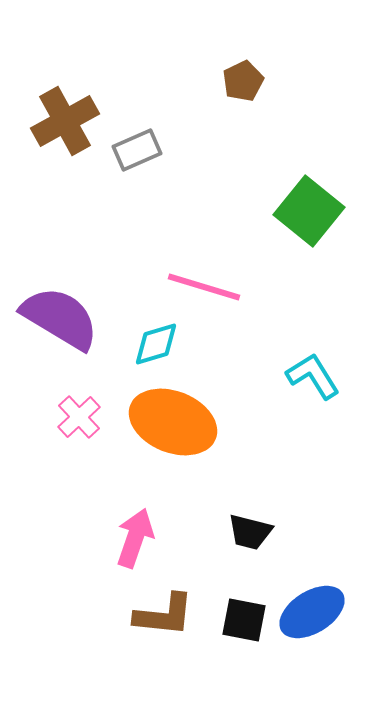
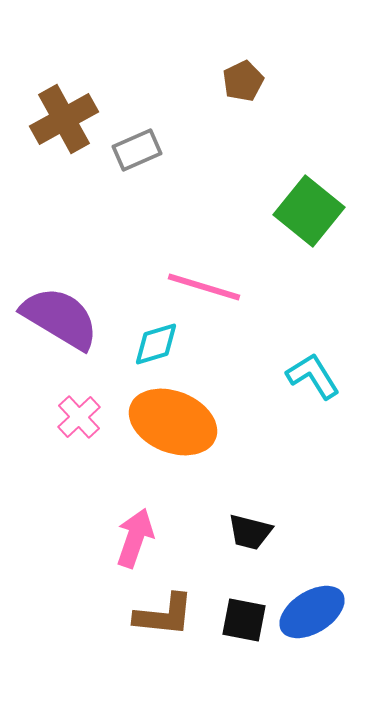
brown cross: moved 1 px left, 2 px up
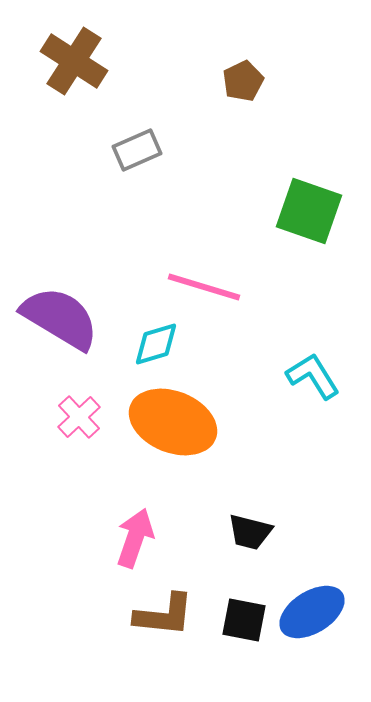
brown cross: moved 10 px right, 58 px up; rotated 28 degrees counterclockwise
green square: rotated 20 degrees counterclockwise
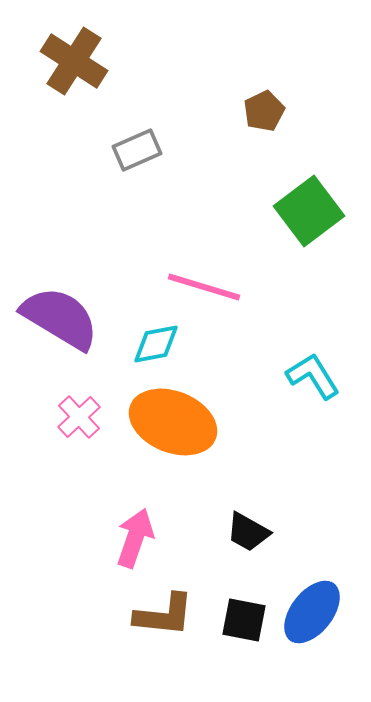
brown pentagon: moved 21 px right, 30 px down
green square: rotated 34 degrees clockwise
cyan diamond: rotated 6 degrees clockwise
black trapezoid: moved 2 px left; rotated 15 degrees clockwise
blue ellipse: rotated 20 degrees counterclockwise
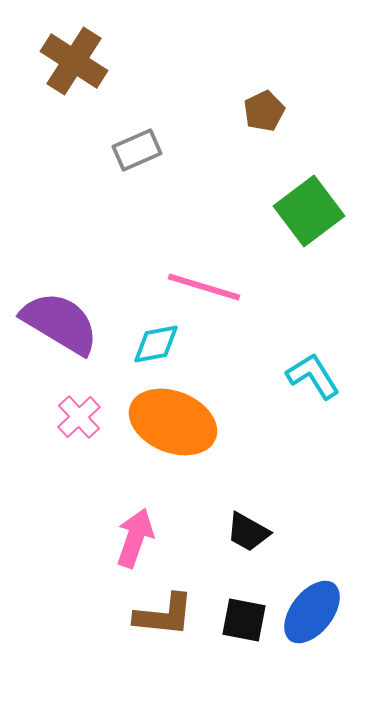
purple semicircle: moved 5 px down
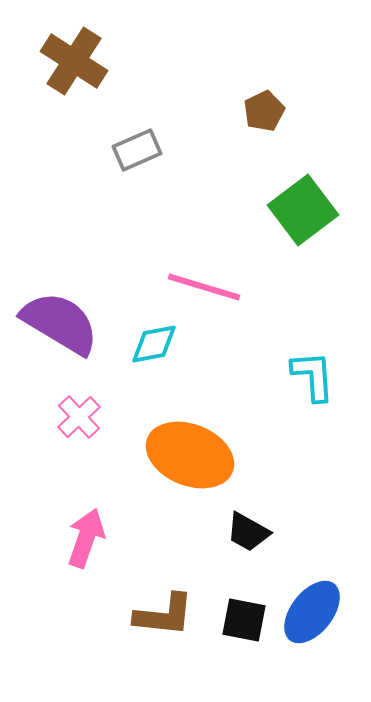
green square: moved 6 px left, 1 px up
cyan diamond: moved 2 px left
cyan L-shape: rotated 28 degrees clockwise
orange ellipse: moved 17 px right, 33 px down
pink arrow: moved 49 px left
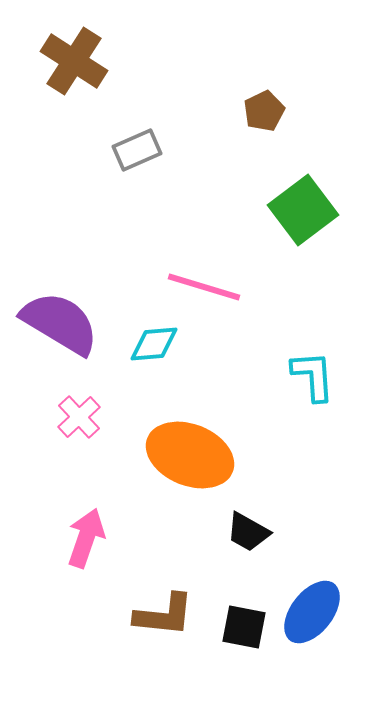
cyan diamond: rotated 6 degrees clockwise
black square: moved 7 px down
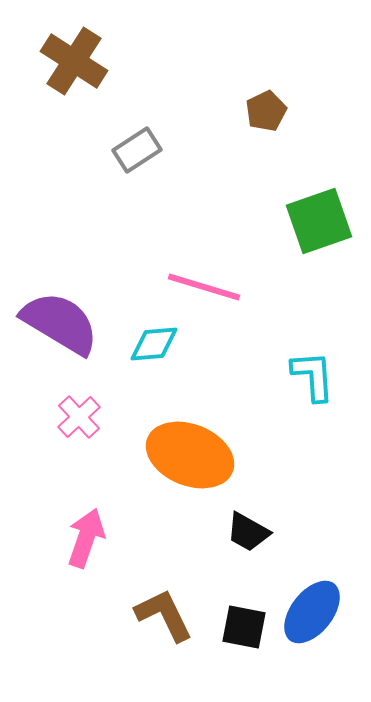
brown pentagon: moved 2 px right
gray rectangle: rotated 9 degrees counterclockwise
green square: moved 16 px right, 11 px down; rotated 18 degrees clockwise
brown L-shape: rotated 122 degrees counterclockwise
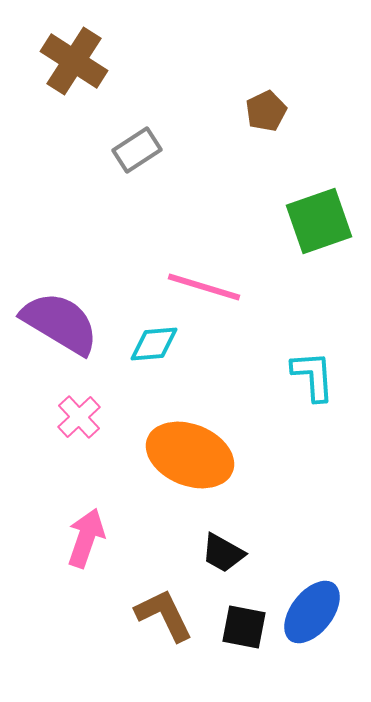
black trapezoid: moved 25 px left, 21 px down
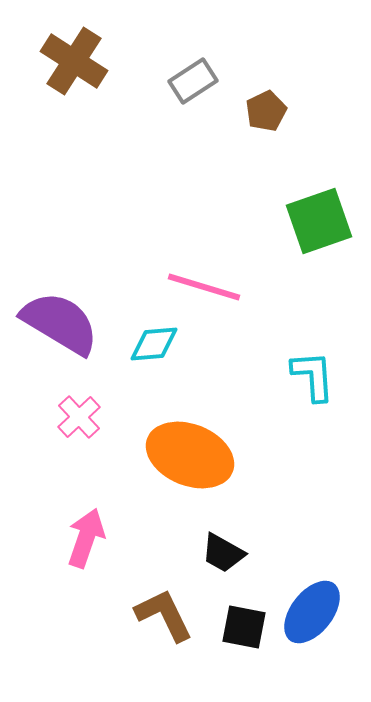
gray rectangle: moved 56 px right, 69 px up
